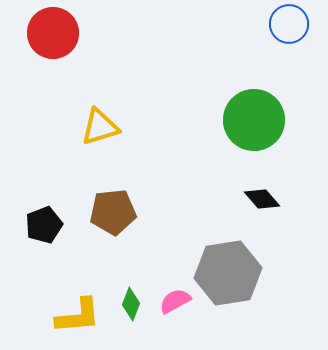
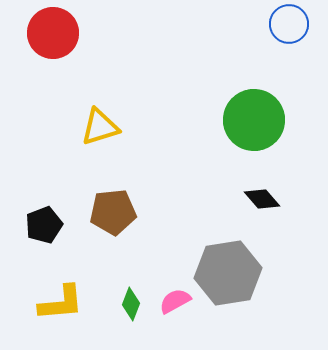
yellow L-shape: moved 17 px left, 13 px up
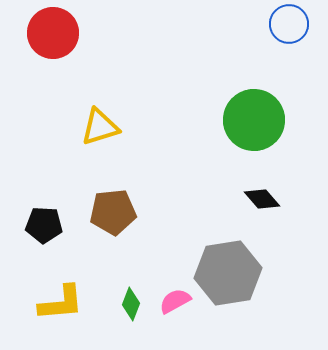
black pentagon: rotated 24 degrees clockwise
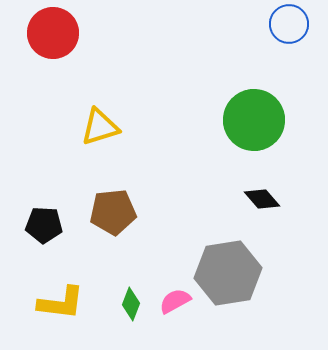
yellow L-shape: rotated 12 degrees clockwise
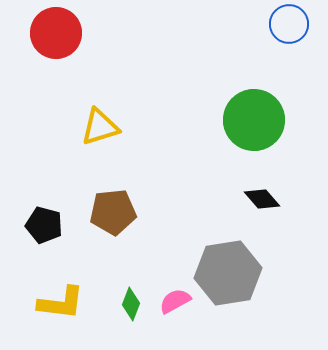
red circle: moved 3 px right
black pentagon: rotated 12 degrees clockwise
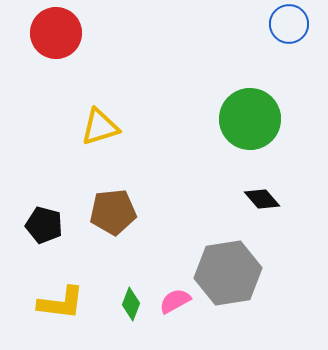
green circle: moved 4 px left, 1 px up
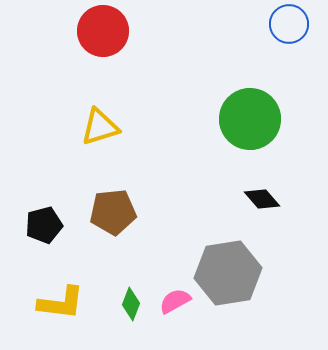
red circle: moved 47 px right, 2 px up
black pentagon: rotated 30 degrees counterclockwise
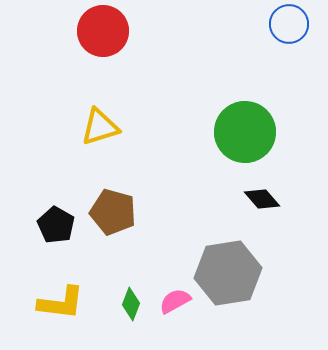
green circle: moved 5 px left, 13 px down
brown pentagon: rotated 21 degrees clockwise
black pentagon: moved 12 px right; rotated 27 degrees counterclockwise
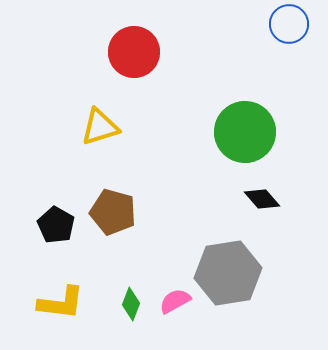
red circle: moved 31 px right, 21 px down
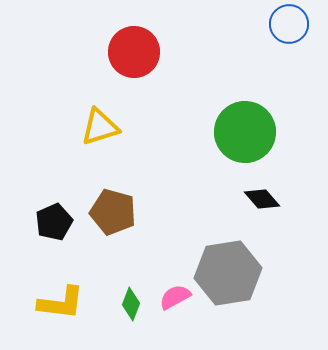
black pentagon: moved 2 px left, 3 px up; rotated 18 degrees clockwise
pink semicircle: moved 4 px up
